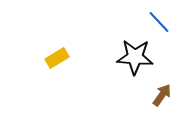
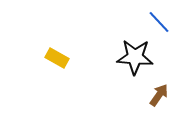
yellow rectangle: rotated 60 degrees clockwise
brown arrow: moved 3 px left
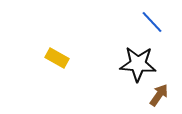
blue line: moved 7 px left
black star: moved 3 px right, 7 px down
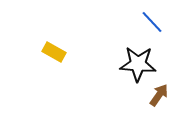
yellow rectangle: moved 3 px left, 6 px up
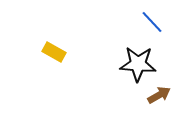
brown arrow: rotated 25 degrees clockwise
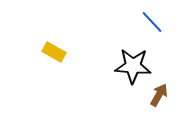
black star: moved 5 px left, 2 px down
brown arrow: rotated 30 degrees counterclockwise
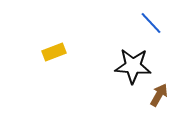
blue line: moved 1 px left, 1 px down
yellow rectangle: rotated 50 degrees counterclockwise
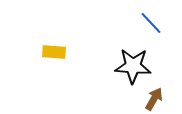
yellow rectangle: rotated 25 degrees clockwise
brown arrow: moved 5 px left, 4 px down
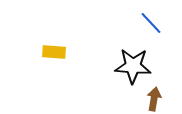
brown arrow: rotated 20 degrees counterclockwise
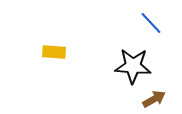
brown arrow: rotated 50 degrees clockwise
